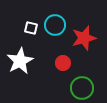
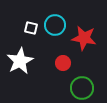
red star: rotated 25 degrees clockwise
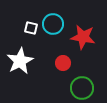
cyan circle: moved 2 px left, 1 px up
red star: moved 1 px left, 1 px up
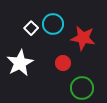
white square: rotated 32 degrees clockwise
red star: moved 1 px down
white star: moved 2 px down
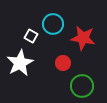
white square: moved 8 px down; rotated 16 degrees counterclockwise
green circle: moved 2 px up
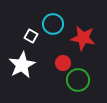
white star: moved 2 px right, 2 px down
green circle: moved 4 px left, 6 px up
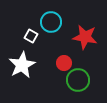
cyan circle: moved 2 px left, 2 px up
red star: moved 2 px right, 1 px up
red circle: moved 1 px right
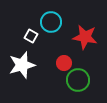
white star: rotated 12 degrees clockwise
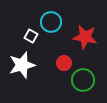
green circle: moved 5 px right
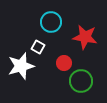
white square: moved 7 px right, 11 px down
white star: moved 1 px left, 1 px down
green circle: moved 2 px left, 1 px down
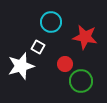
red circle: moved 1 px right, 1 px down
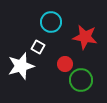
green circle: moved 1 px up
